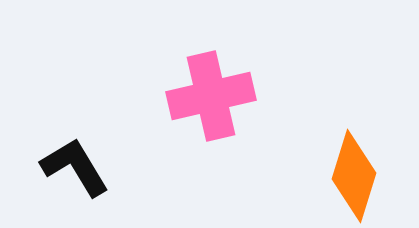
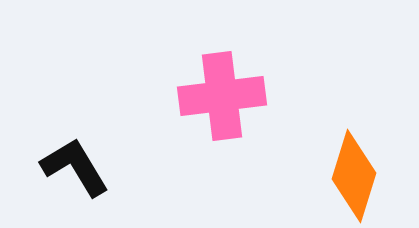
pink cross: moved 11 px right; rotated 6 degrees clockwise
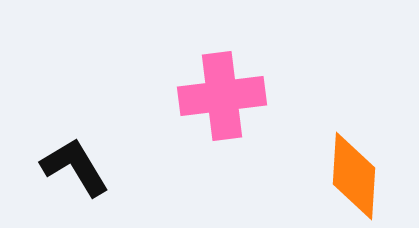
orange diamond: rotated 14 degrees counterclockwise
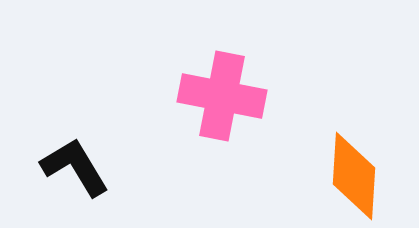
pink cross: rotated 18 degrees clockwise
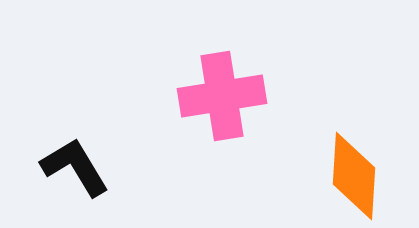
pink cross: rotated 20 degrees counterclockwise
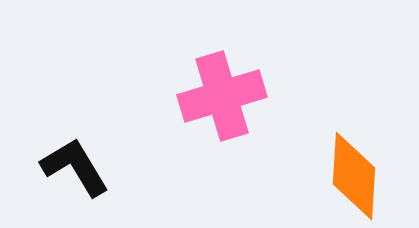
pink cross: rotated 8 degrees counterclockwise
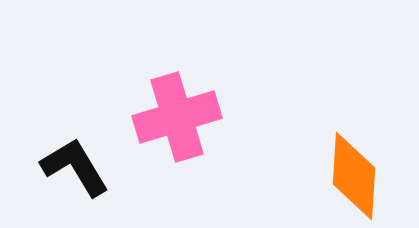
pink cross: moved 45 px left, 21 px down
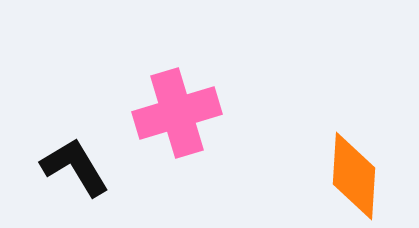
pink cross: moved 4 px up
